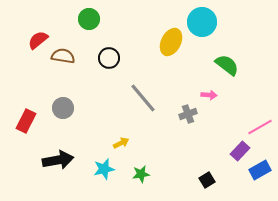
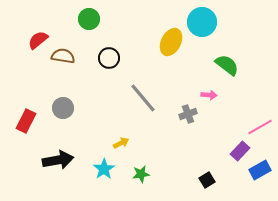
cyan star: rotated 20 degrees counterclockwise
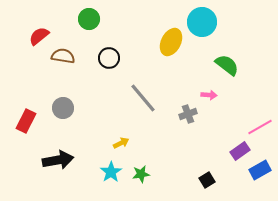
red semicircle: moved 1 px right, 4 px up
purple rectangle: rotated 12 degrees clockwise
cyan star: moved 7 px right, 3 px down
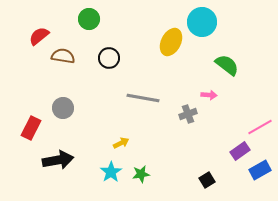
gray line: rotated 40 degrees counterclockwise
red rectangle: moved 5 px right, 7 px down
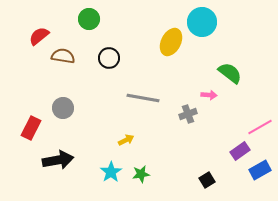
green semicircle: moved 3 px right, 8 px down
yellow arrow: moved 5 px right, 3 px up
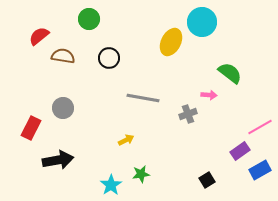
cyan star: moved 13 px down
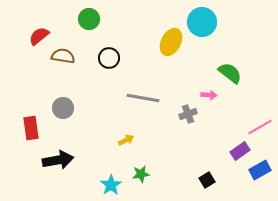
red rectangle: rotated 35 degrees counterclockwise
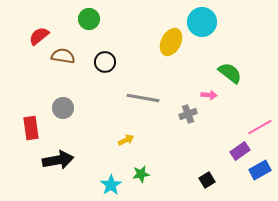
black circle: moved 4 px left, 4 px down
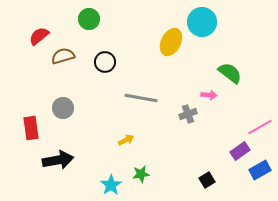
brown semicircle: rotated 25 degrees counterclockwise
gray line: moved 2 px left
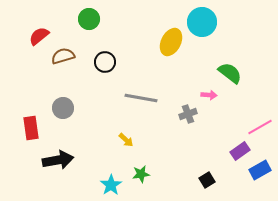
yellow arrow: rotated 70 degrees clockwise
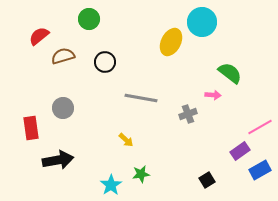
pink arrow: moved 4 px right
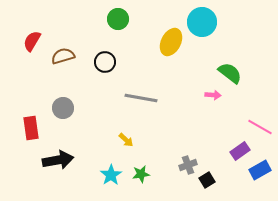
green circle: moved 29 px right
red semicircle: moved 7 px left, 5 px down; rotated 20 degrees counterclockwise
gray cross: moved 51 px down
pink line: rotated 60 degrees clockwise
cyan star: moved 10 px up
